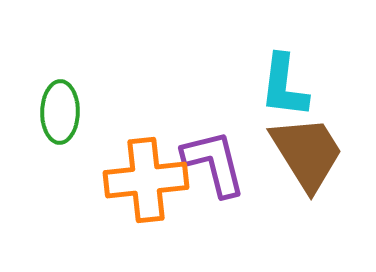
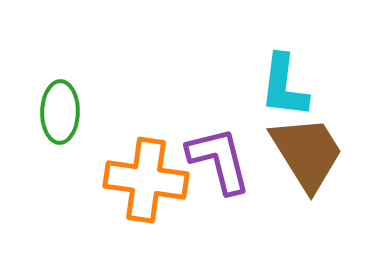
purple L-shape: moved 5 px right, 3 px up
orange cross: rotated 14 degrees clockwise
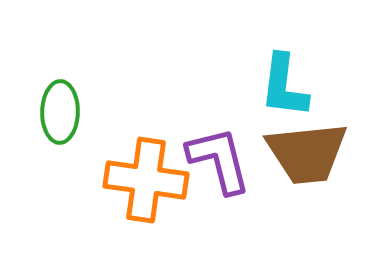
brown trapezoid: rotated 116 degrees clockwise
